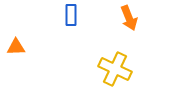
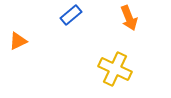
blue rectangle: rotated 50 degrees clockwise
orange triangle: moved 2 px right, 6 px up; rotated 24 degrees counterclockwise
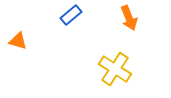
orange triangle: rotated 42 degrees clockwise
yellow cross: rotated 8 degrees clockwise
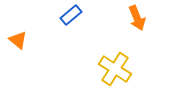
orange arrow: moved 8 px right
orange triangle: moved 1 px up; rotated 24 degrees clockwise
